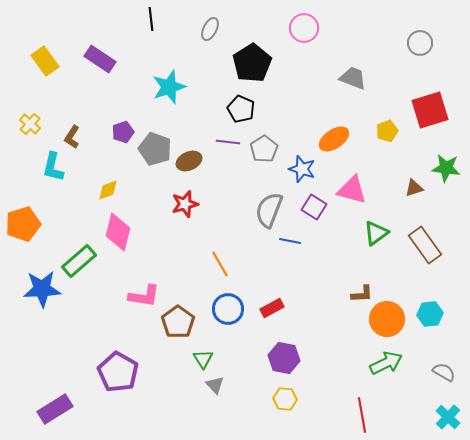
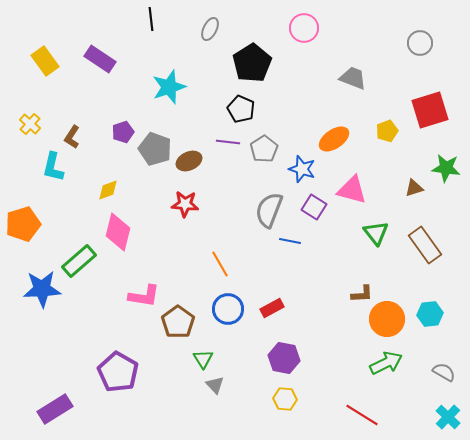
red star at (185, 204): rotated 20 degrees clockwise
green triangle at (376, 233): rotated 32 degrees counterclockwise
red line at (362, 415): rotated 48 degrees counterclockwise
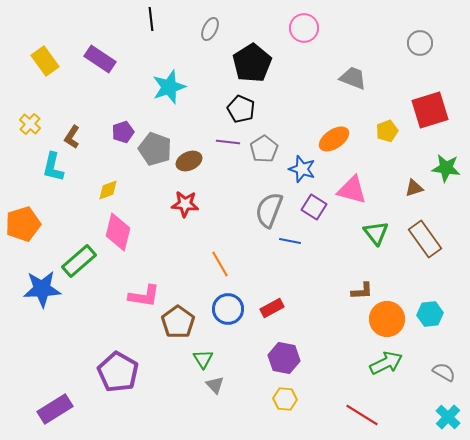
brown rectangle at (425, 245): moved 6 px up
brown L-shape at (362, 294): moved 3 px up
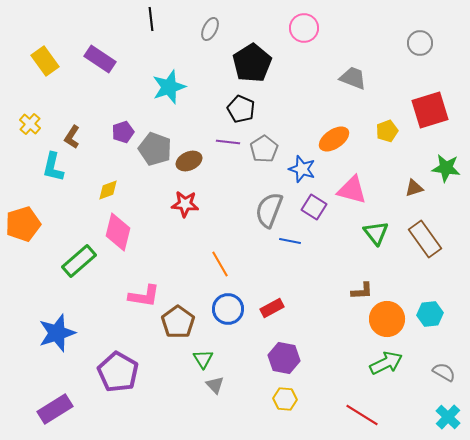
blue star at (42, 289): moved 15 px right, 44 px down; rotated 15 degrees counterclockwise
